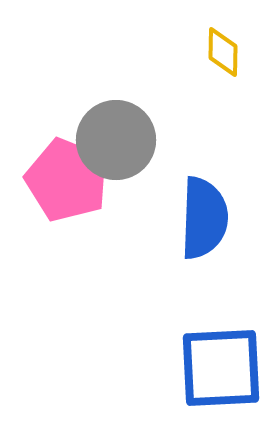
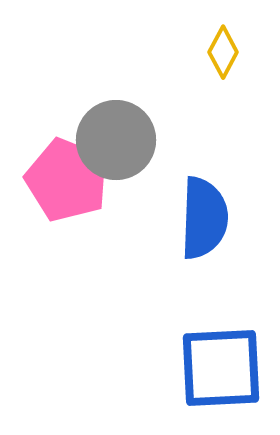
yellow diamond: rotated 27 degrees clockwise
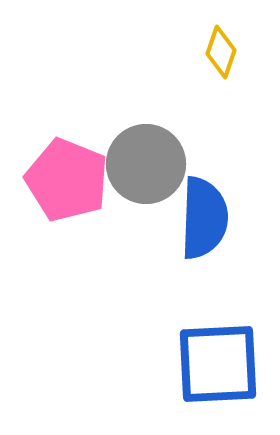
yellow diamond: moved 2 px left; rotated 9 degrees counterclockwise
gray circle: moved 30 px right, 24 px down
blue square: moved 3 px left, 4 px up
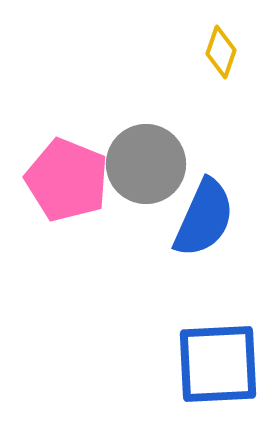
blue semicircle: rotated 22 degrees clockwise
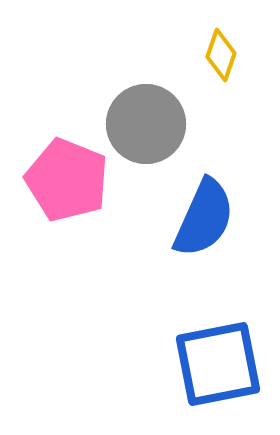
yellow diamond: moved 3 px down
gray circle: moved 40 px up
blue square: rotated 8 degrees counterclockwise
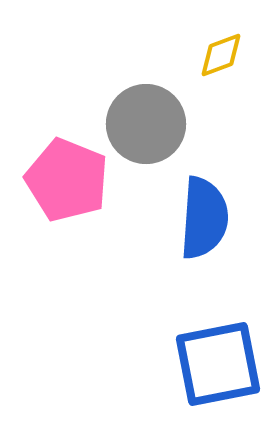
yellow diamond: rotated 51 degrees clockwise
blue semicircle: rotated 20 degrees counterclockwise
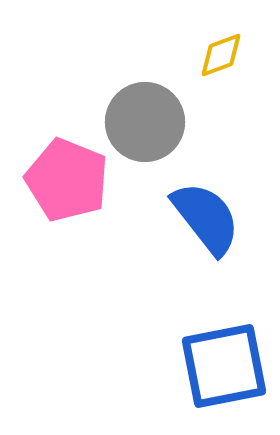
gray circle: moved 1 px left, 2 px up
blue semicircle: moved 2 px right; rotated 42 degrees counterclockwise
blue square: moved 6 px right, 2 px down
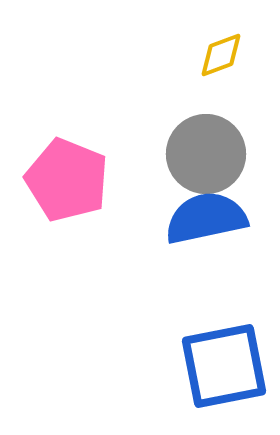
gray circle: moved 61 px right, 32 px down
blue semicircle: rotated 64 degrees counterclockwise
